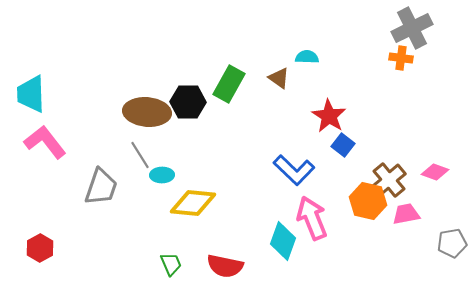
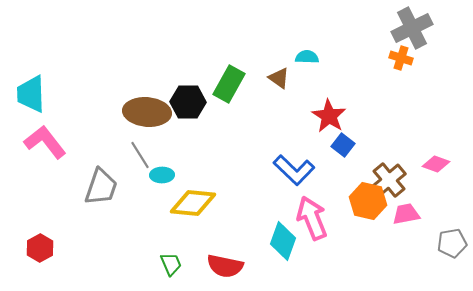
orange cross: rotated 10 degrees clockwise
pink diamond: moved 1 px right, 8 px up
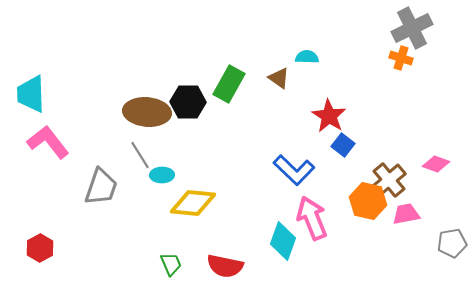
pink L-shape: moved 3 px right
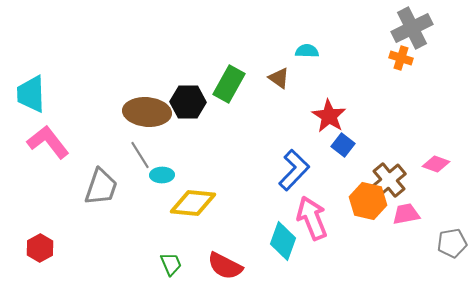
cyan semicircle: moved 6 px up
blue L-shape: rotated 90 degrees counterclockwise
red semicircle: rotated 15 degrees clockwise
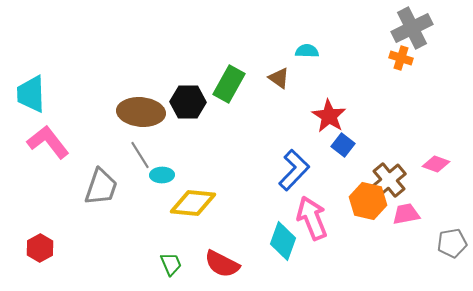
brown ellipse: moved 6 px left
red semicircle: moved 3 px left, 2 px up
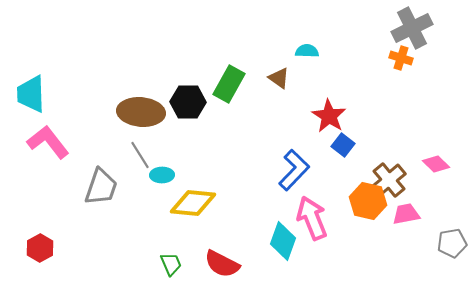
pink diamond: rotated 24 degrees clockwise
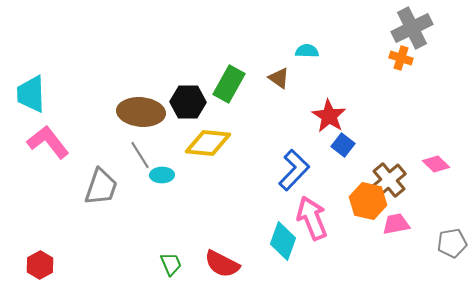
yellow diamond: moved 15 px right, 60 px up
pink trapezoid: moved 10 px left, 10 px down
red hexagon: moved 17 px down
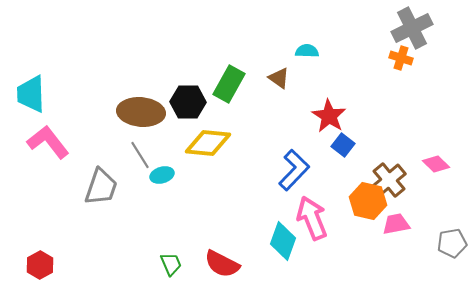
cyan ellipse: rotated 15 degrees counterclockwise
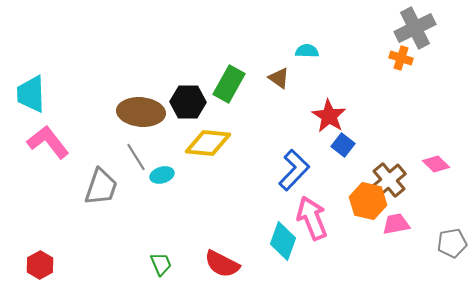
gray cross: moved 3 px right
gray line: moved 4 px left, 2 px down
green trapezoid: moved 10 px left
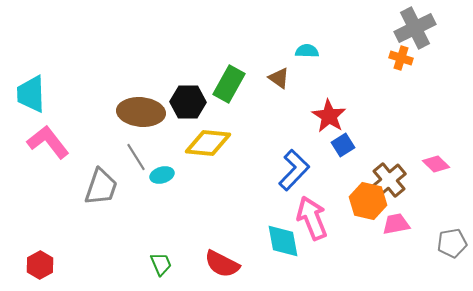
blue square: rotated 20 degrees clockwise
cyan diamond: rotated 30 degrees counterclockwise
